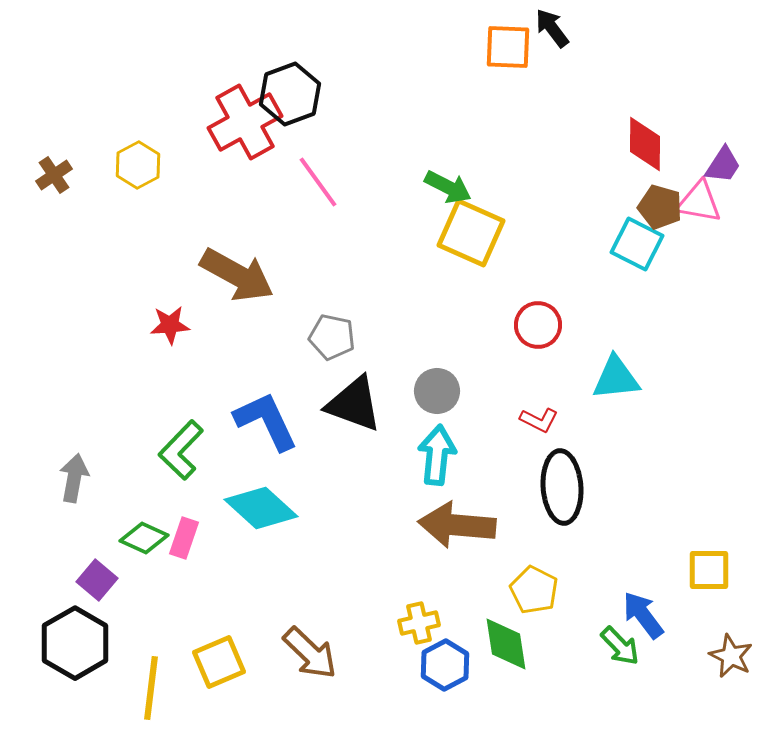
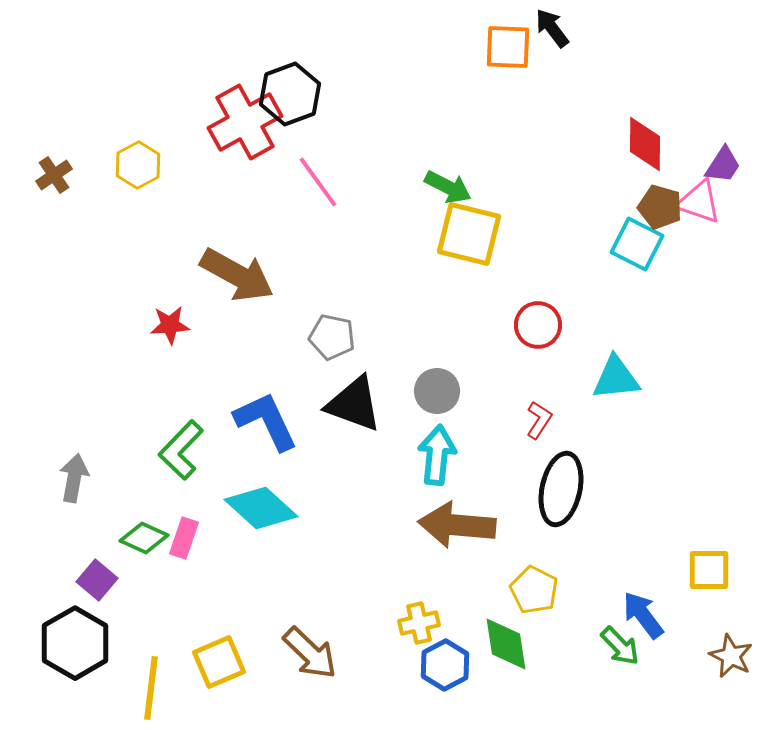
pink triangle at (699, 202): rotated 9 degrees clockwise
yellow square at (471, 233): moved 2 px left, 1 px down; rotated 10 degrees counterclockwise
red L-shape at (539, 420): rotated 84 degrees counterclockwise
black ellipse at (562, 487): moved 1 px left, 2 px down; rotated 16 degrees clockwise
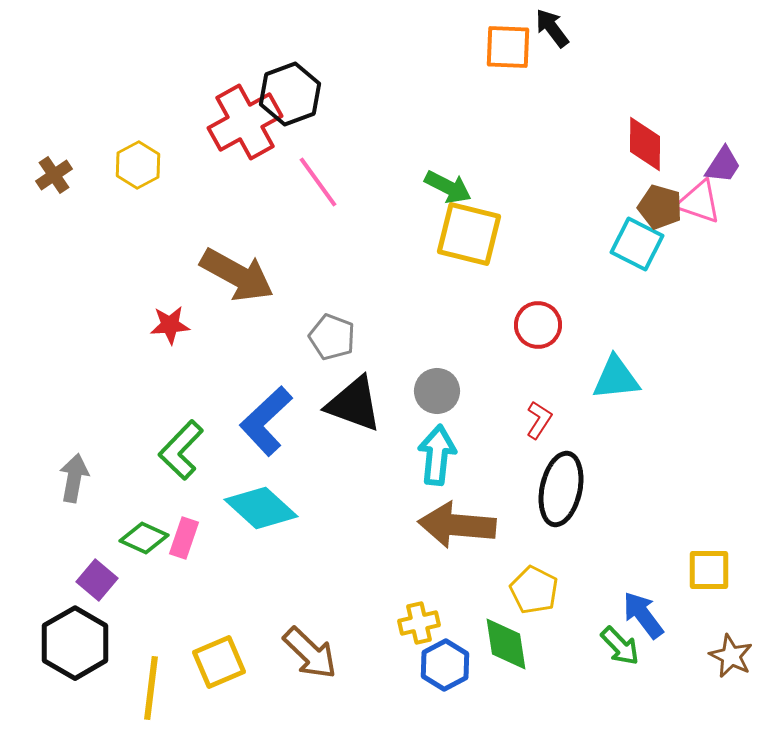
gray pentagon at (332, 337): rotated 9 degrees clockwise
blue L-shape at (266, 421): rotated 108 degrees counterclockwise
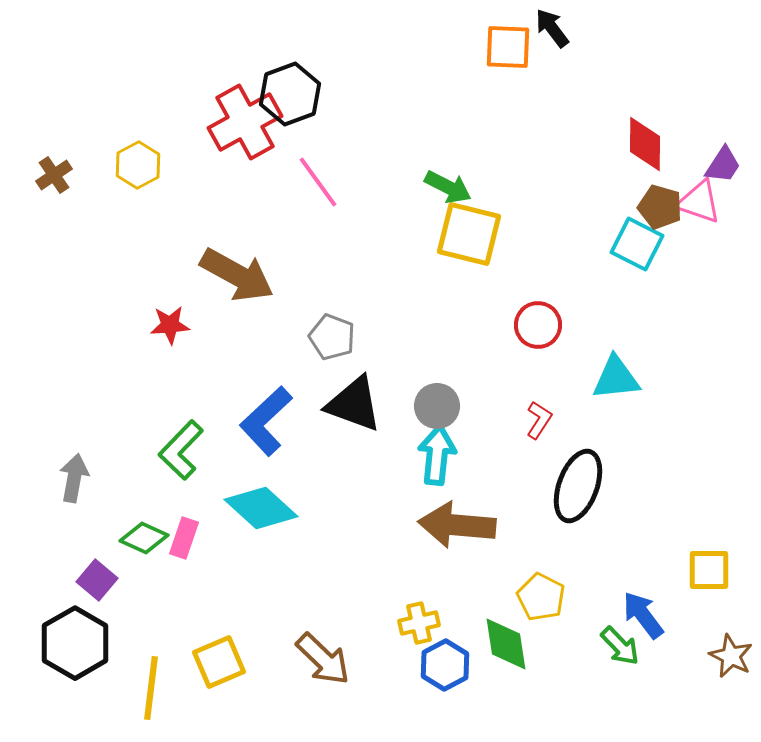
gray circle at (437, 391): moved 15 px down
black ellipse at (561, 489): moved 17 px right, 3 px up; rotated 8 degrees clockwise
yellow pentagon at (534, 590): moved 7 px right, 7 px down
brown arrow at (310, 653): moved 13 px right, 6 px down
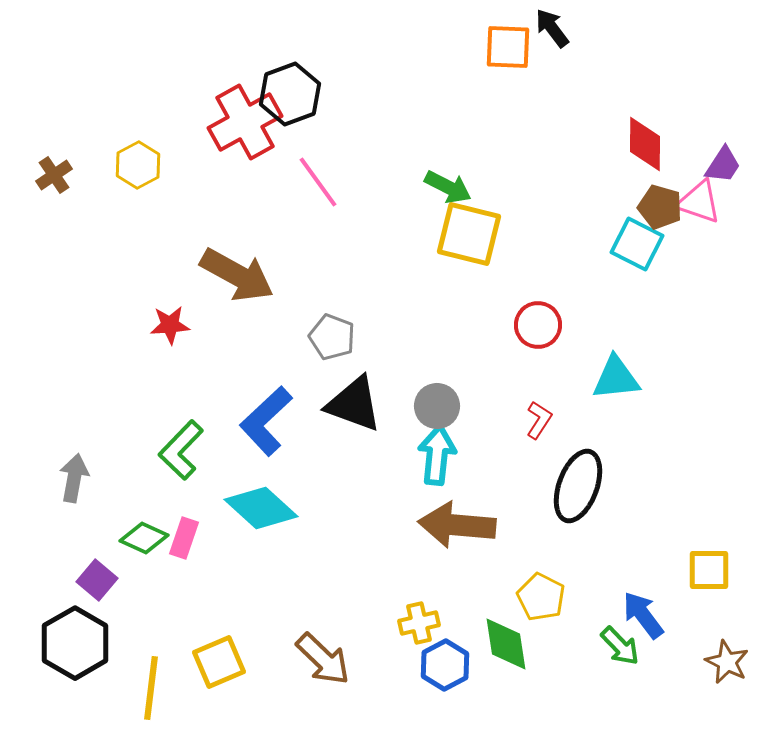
brown star at (731, 656): moved 4 px left, 6 px down
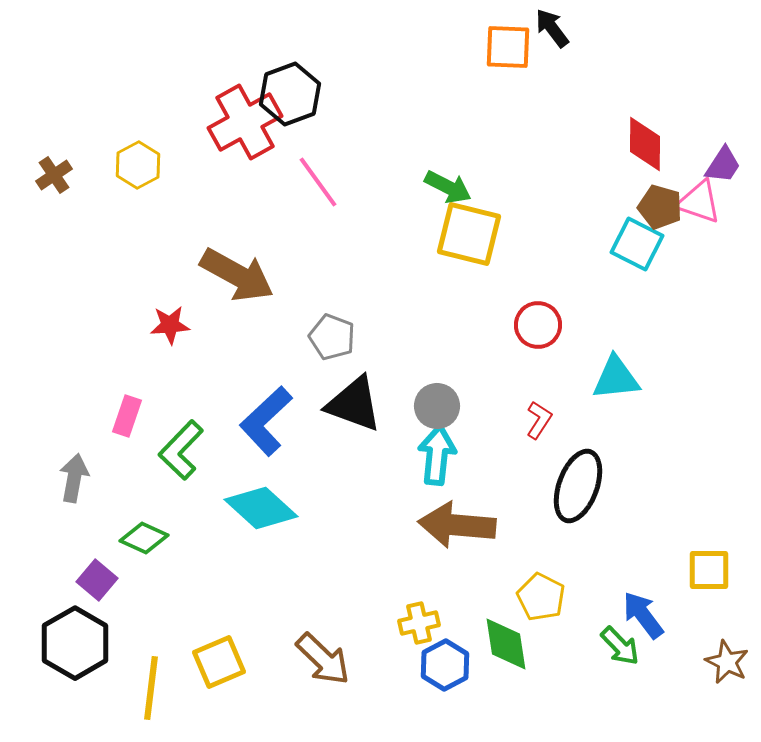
pink rectangle at (184, 538): moved 57 px left, 122 px up
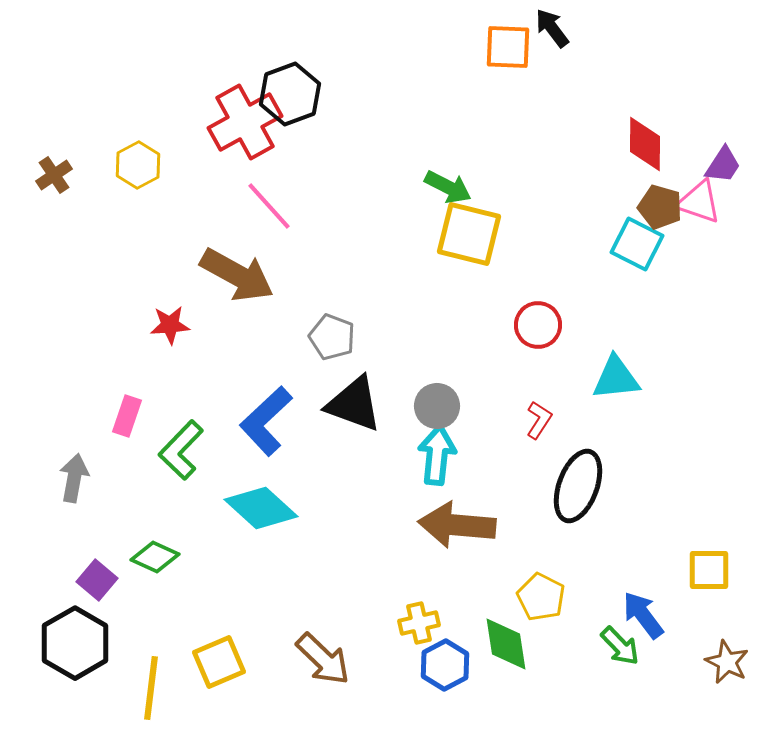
pink line at (318, 182): moved 49 px left, 24 px down; rotated 6 degrees counterclockwise
green diamond at (144, 538): moved 11 px right, 19 px down
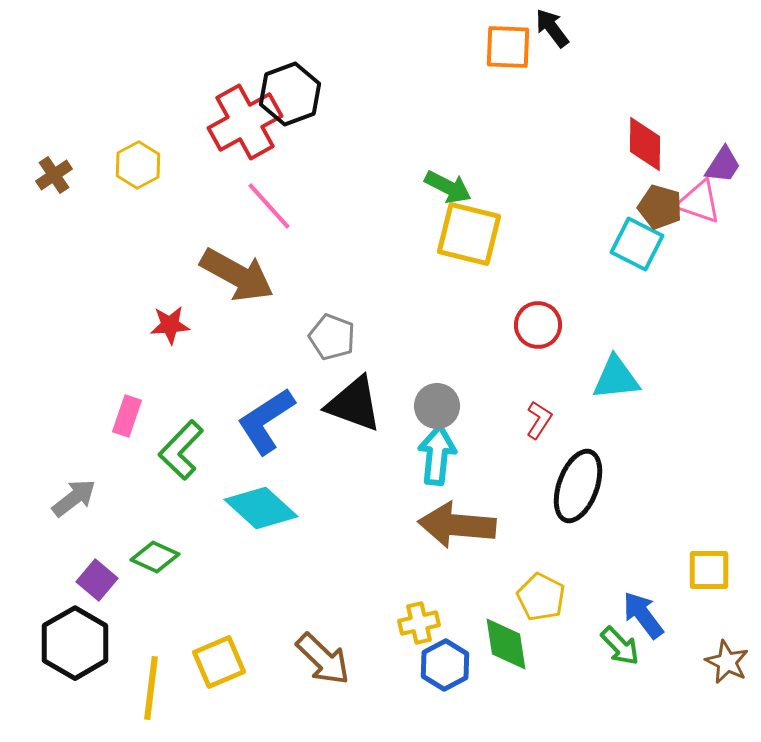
blue L-shape at (266, 421): rotated 10 degrees clockwise
gray arrow at (74, 478): moved 20 px down; rotated 42 degrees clockwise
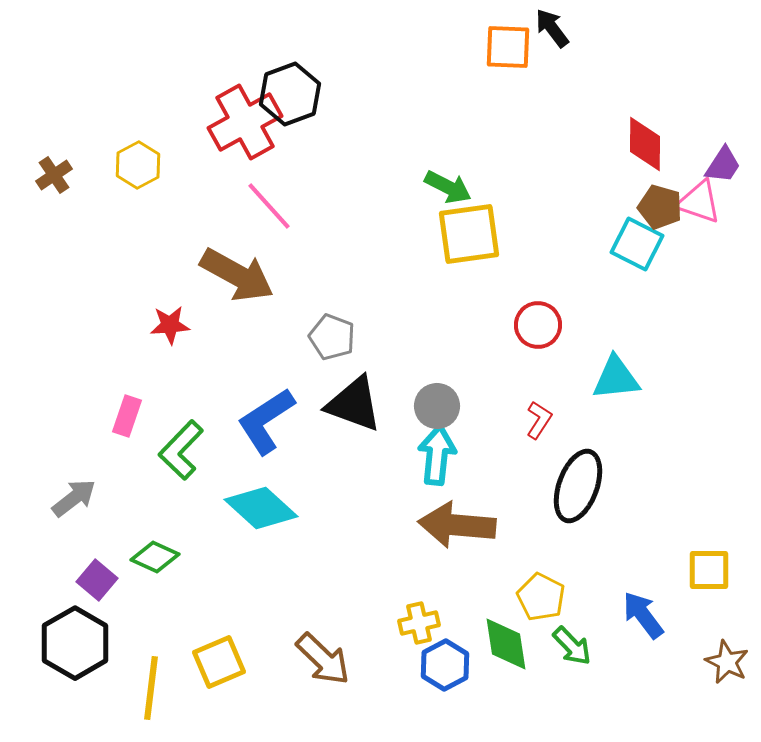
yellow square at (469, 234): rotated 22 degrees counterclockwise
green arrow at (620, 646): moved 48 px left
